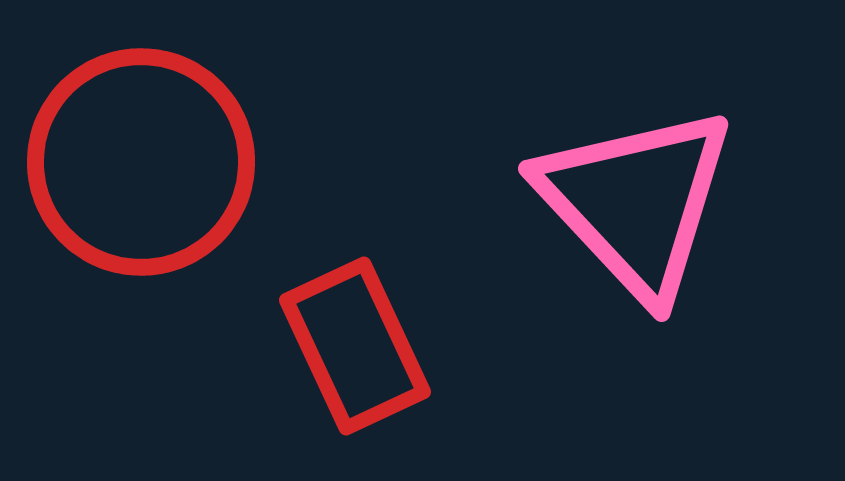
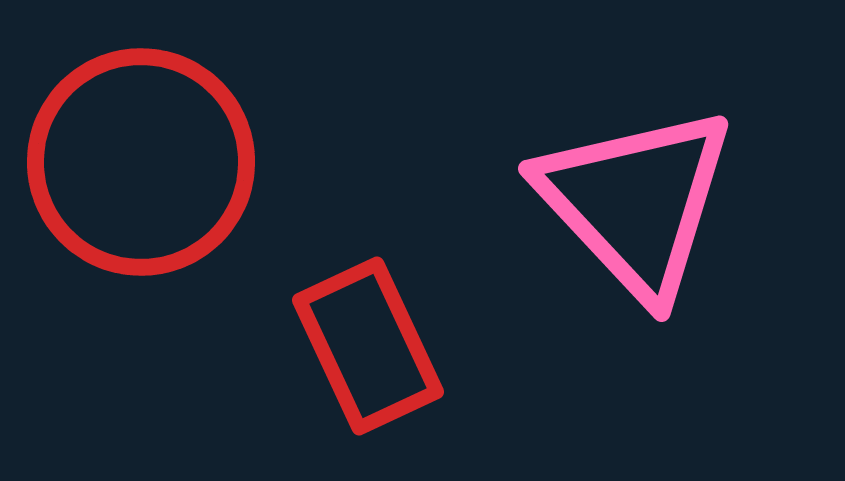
red rectangle: moved 13 px right
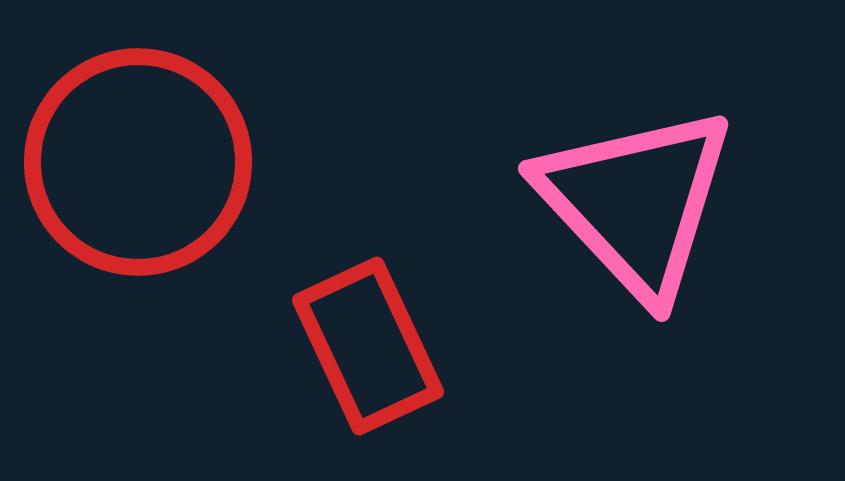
red circle: moved 3 px left
